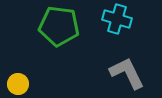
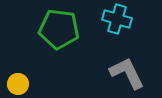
green pentagon: moved 3 px down
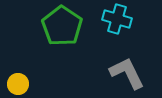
green pentagon: moved 3 px right, 3 px up; rotated 27 degrees clockwise
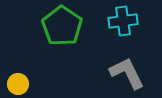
cyan cross: moved 6 px right, 2 px down; rotated 24 degrees counterclockwise
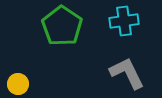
cyan cross: moved 1 px right
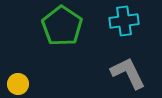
gray L-shape: moved 1 px right
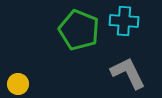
cyan cross: rotated 12 degrees clockwise
green pentagon: moved 17 px right, 4 px down; rotated 12 degrees counterclockwise
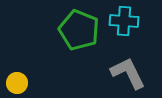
yellow circle: moved 1 px left, 1 px up
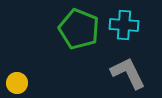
cyan cross: moved 4 px down
green pentagon: moved 1 px up
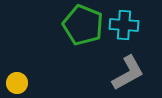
green pentagon: moved 4 px right, 4 px up
gray L-shape: rotated 87 degrees clockwise
